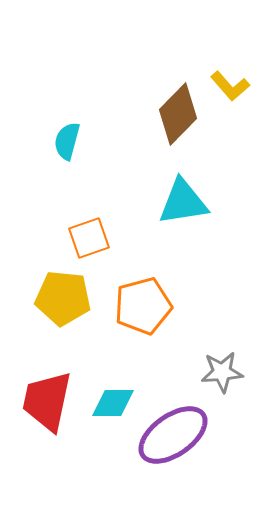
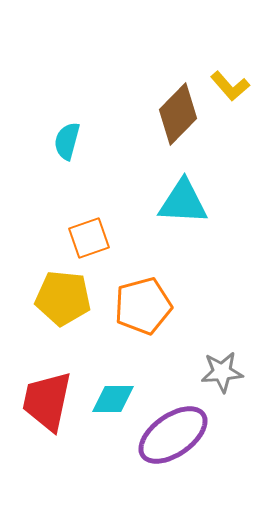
cyan triangle: rotated 12 degrees clockwise
cyan diamond: moved 4 px up
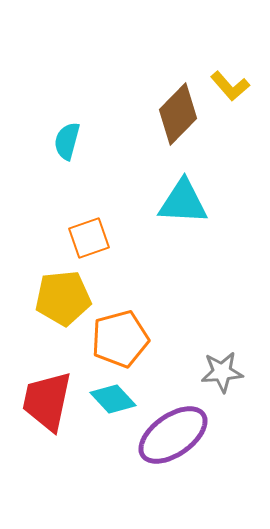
yellow pentagon: rotated 12 degrees counterclockwise
orange pentagon: moved 23 px left, 33 px down
cyan diamond: rotated 48 degrees clockwise
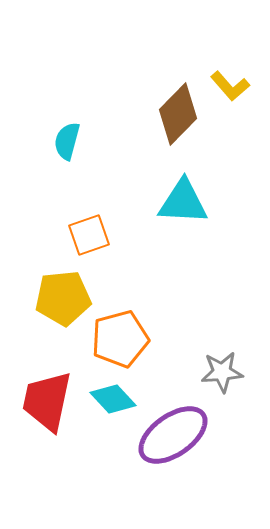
orange square: moved 3 px up
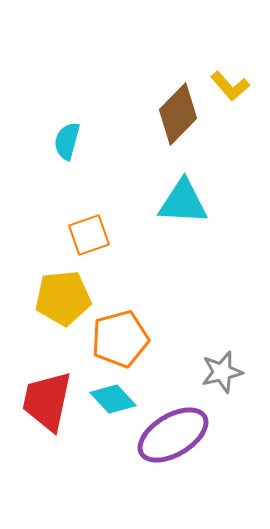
gray star: rotated 9 degrees counterclockwise
purple ellipse: rotated 4 degrees clockwise
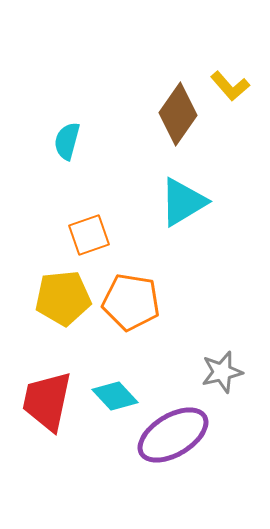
brown diamond: rotated 10 degrees counterclockwise
cyan triangle: rotated 34 degrees counterclockwise
orange pentagon: moved 11 px right, 37 px up; rotated 24 degrees clockwise
cyan diamond: moved 2 px right, 3 px up
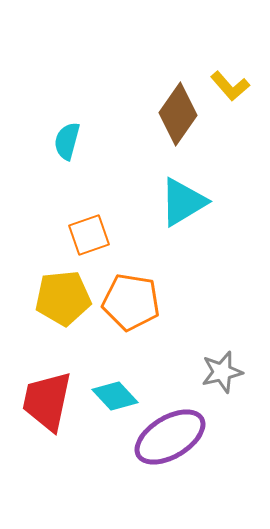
purple ellipse: moved 3 px left, 2 px down
